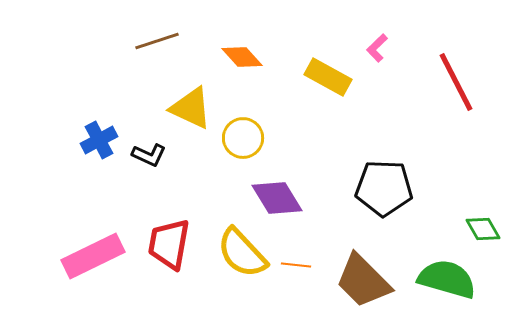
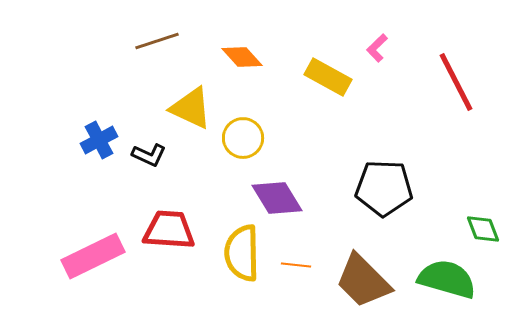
green diamond: rotated 9 degrees clockwise
red trapezoid: moved 14 px up; rotated 84 degrees clockwise
yellow semicircle: rotated 42 degrees clockwise
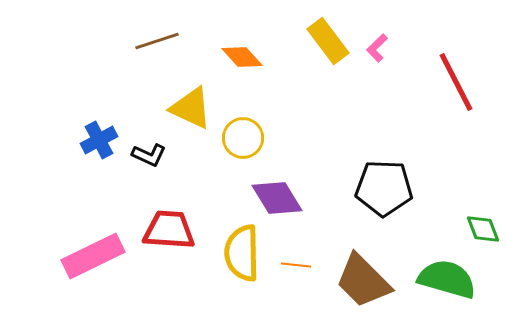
yellow rectangle: moved 36 px up; rotated 24 degrees clockwise
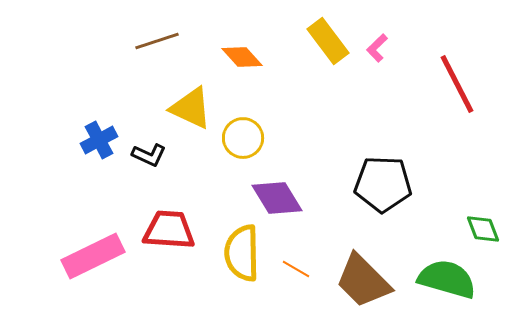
red line: moved 1 px right, 2 px down
black pentagon: moved 1 px left, 4 px up
orange line: moved 4 px down; rotated 24 degrees clockwise
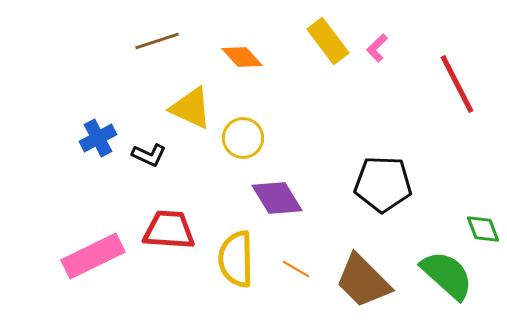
blue cross: moved 1 px left, 2 px up
yellow semicircle: moved 6 px left, 6 px down
green semicircle: moved 4 px up; rotated 26 degrees clockwise
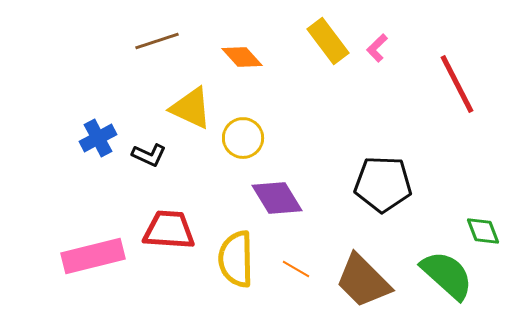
green diamond: moved 2 px down
pink rectangle: rotated 12 degrees clockwise
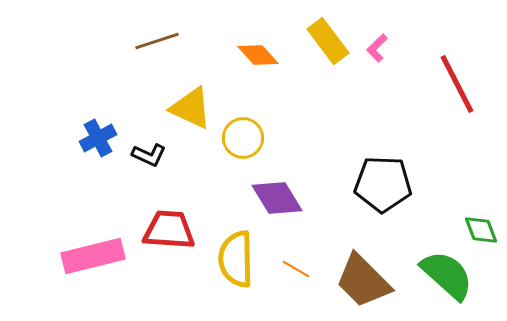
orange diamond: moved 16 px right, 2 px up
green diamond: moved 2 px left, 1 px up
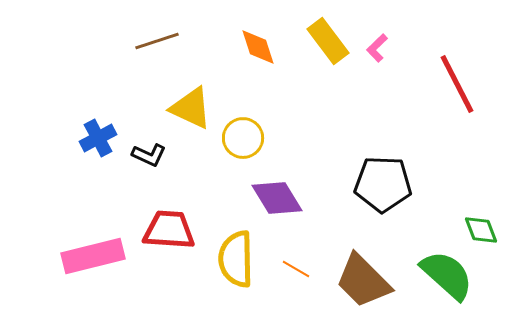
orange diamond: moved 8 px up; rotated 24 degrees clockwise
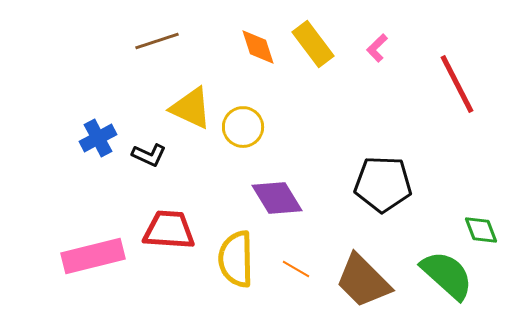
yellow rectangle: moved 15 px left, 3 px down
yellow circle: moved 11 px up
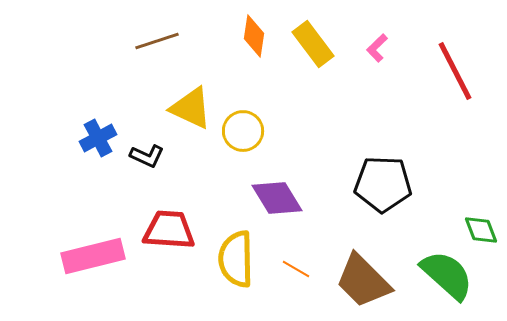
orange diamond: moved 4 px left, 11 px up; rotated 27 degrees clockwise
red line: moved 2 px left, 13 px up
yellow circle: moved 4 px down
black L-shape: moved 2 px left, 1 px down
